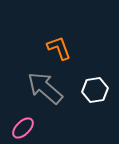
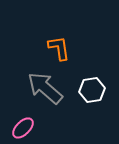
orange L-shape: rotated 12 degrees clockwise
white hexagon: moved 3 px left
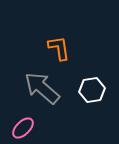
gray arrow: moved 3 px left
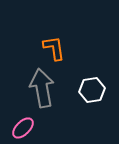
orange L-shape: moved 5 px left
gray arrow: rotated 39 degrees clockwise
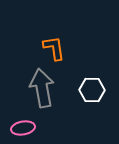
white hexagon: rotated 10 degrees clockwise
pink ellipse: rotated 35 degrees clockwise
